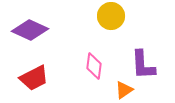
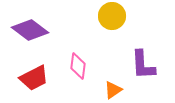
yellow circle: moved 1 px right
purple diamond: rotated 12 degrees clockwise
pink diamond: moved 16 px left
orange triangle: moved 11 px left
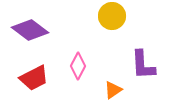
pink diamond: rotated 20 degrees clockwise
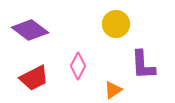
yellow circle: moved 4 px right, 8 px down
